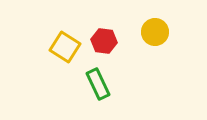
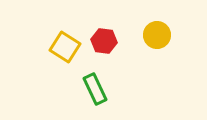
yellow circle: moved 2 px right, 3 px down
green rectangle: moved 3 px left, 5 px down
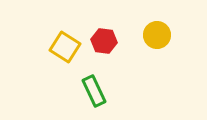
green rectangle: moved 1 px left, 2 px down
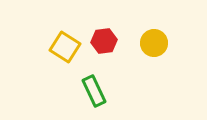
yellow circle: moved 3 px left, 8 px down
red hexagon: rotated 15 degrees counterclockwise
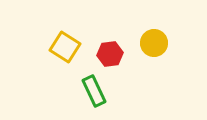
red hexagon: moved 6 px right, 13 px down
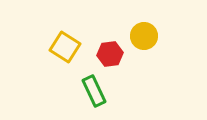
yellow circle: moved 10 px left, 7 px up
